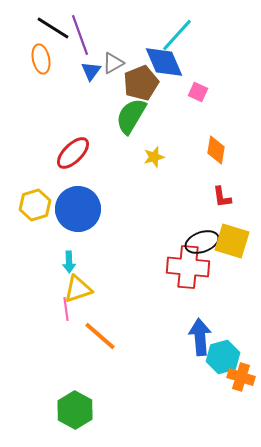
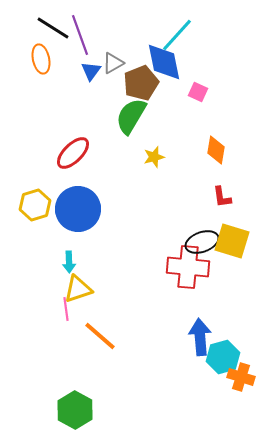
blue diamond: rotated 12 degrees clockwise
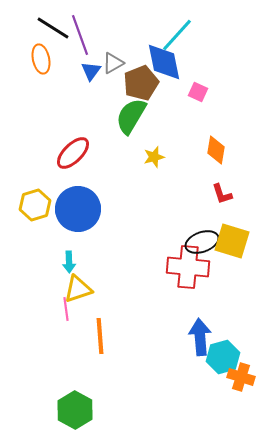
red L-shape: moved 3 px up; rotated 10 degrees counterclockwise
orange line: rotated 45 degrees clockwise
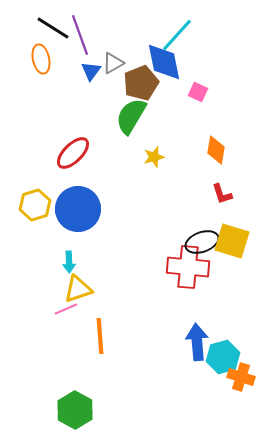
pink line: rotated 75 degrees clockwise
blue arrow: moved 3 px left, 5 px down
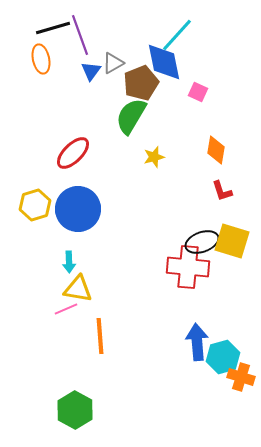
black line: rotated 48 degrees counterclockwise
red L-shape: moved 3 px up
yellow triangle: rotated 28 degrees clockwise
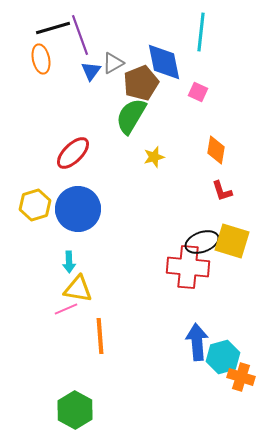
cyan line: moved 24 px right, 3 px up; rotated 36 degrees counterclockwise
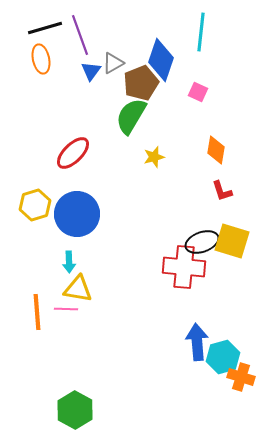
black line: moved 8 px left
blue diamond: moved 3 px left, 2 px up; rotated 30 degrees clockwise
blue circle: moved 1 px left, 5 px down
red cross: moved 4 px left
pink line: rotated 25 degrees clockwise
orange line: moved 63 px left, 24 px up
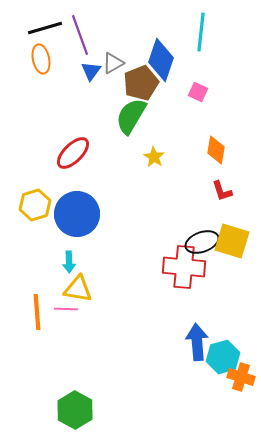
yellow star: rotated 25 degrees counterclockwise
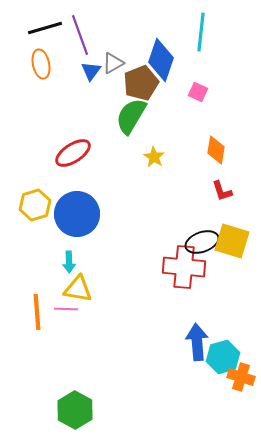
orange ellipse: moved 5 px down
red ellipse: rotated 12 degrees clockwise
